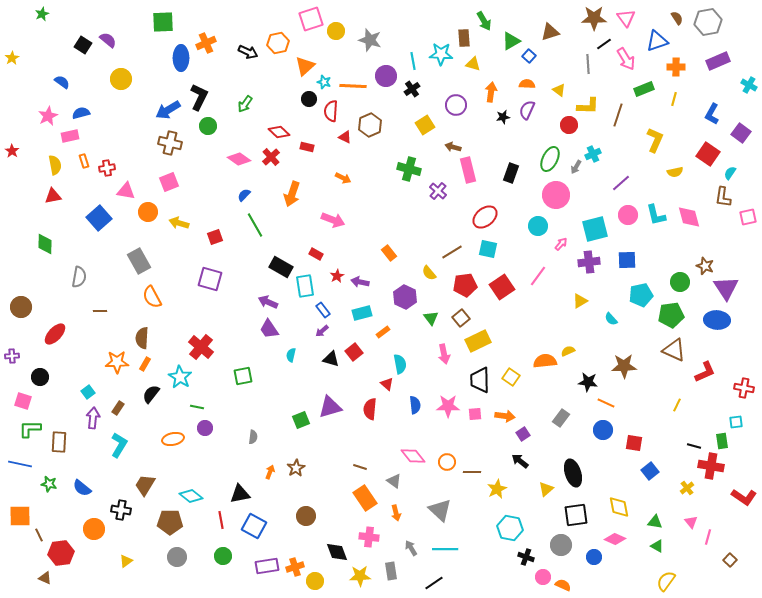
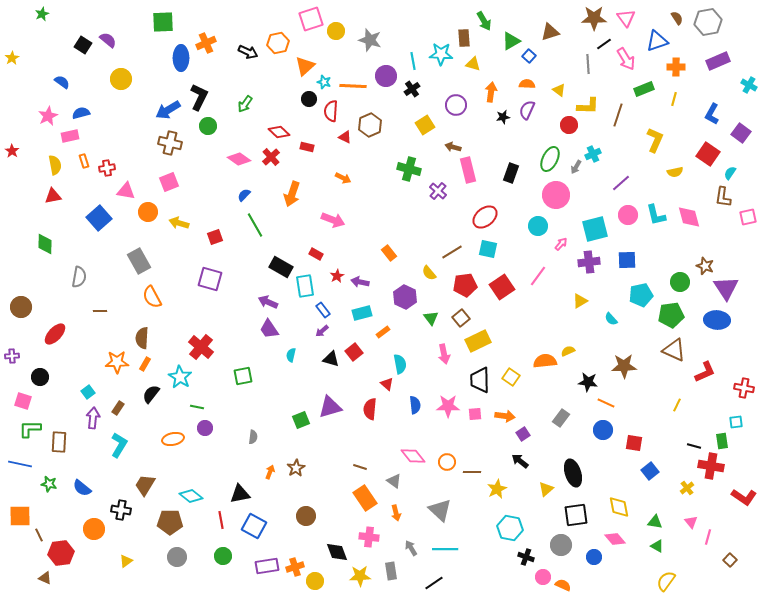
pink diamond at (615, 539): rotated 25 degrees clockwise
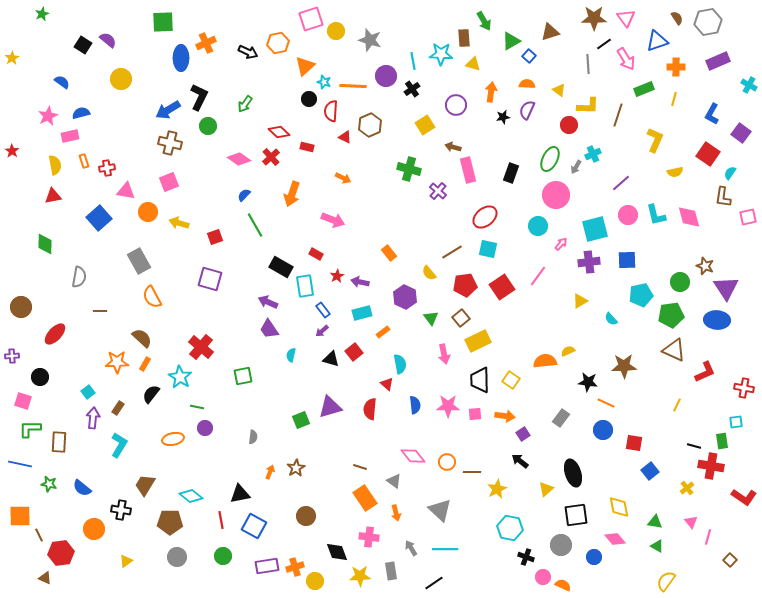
brown semicircle at (142, 338): rotated 130 degrees clockwise
yellow square at (511, 377): moved 3 px down
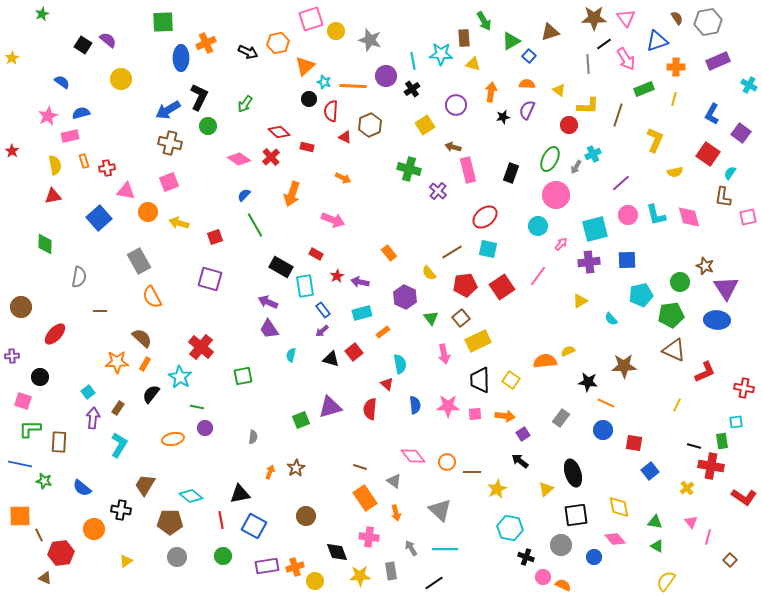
green star at (49, 484): moved 5 px left, 3 px up
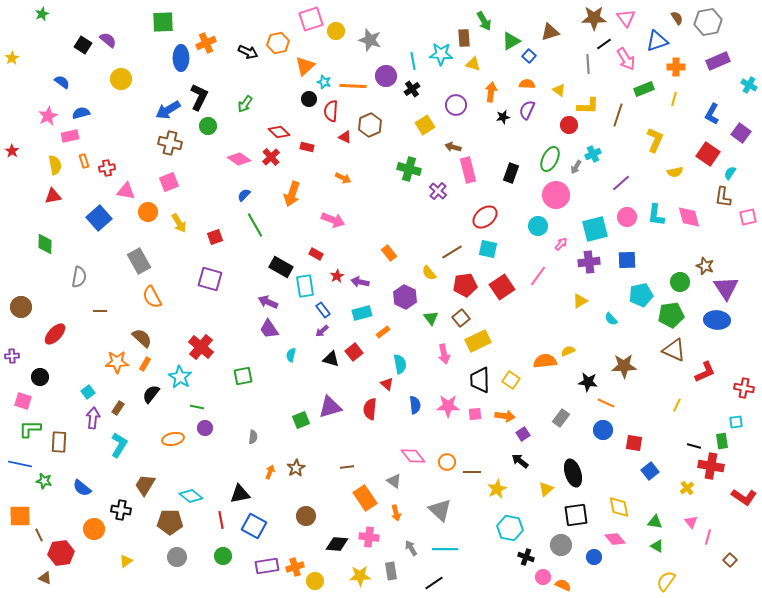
pink circle at (628, 215): moved 1 px left, 2 px down
cyan L-shape at (656, 215): rotated 20 degrees clockwise
yellow arrow at (179, 223): rotated 138 degrees counterclockwise
brown line at (360, 467): moved 13 px left; rotated 24 degrees counterclockwise
black diamond at (337, 552): moved 8 px up; rotated 65 degrees counterclockwise
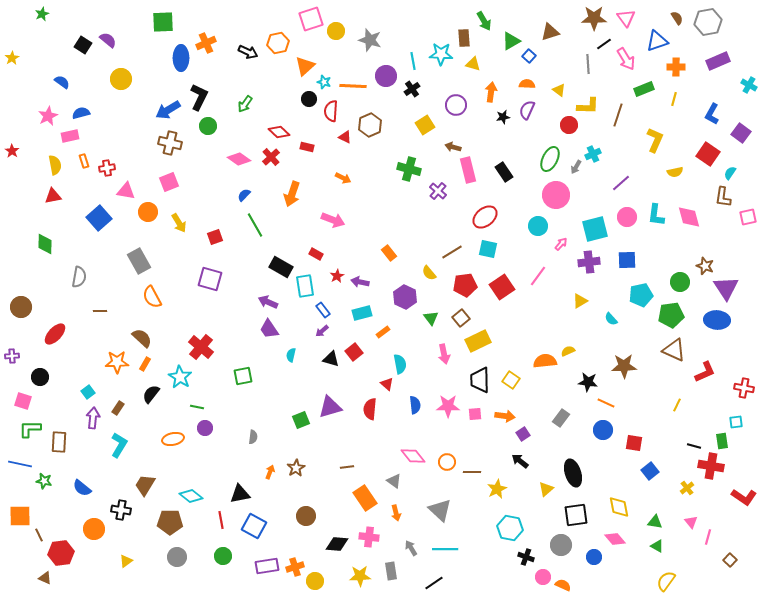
black rectangle at (511, 173): moved 7 px left, 1 px up; rotated 54 degrees counterclockwise
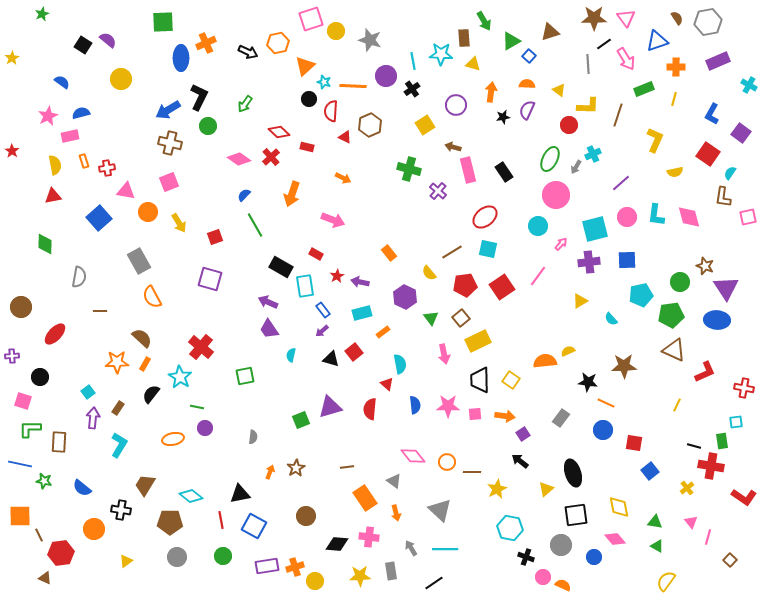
green square at (243, 376): moved 2 px right
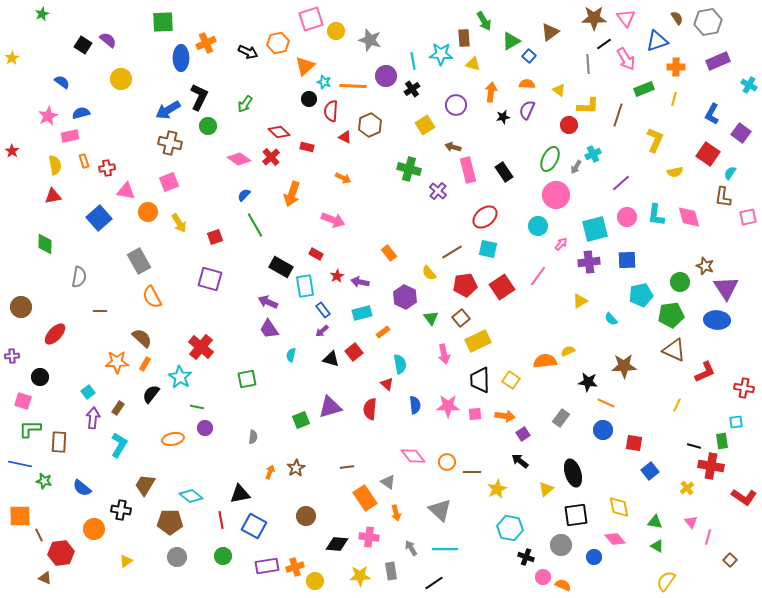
brown triangle at (550, 32): rotated 18 degrees counterclockwise
green square at (245, 376): moved 2 px right, 3 px down
gray triangle at (394, 481): moved 6 px left, 1 px down
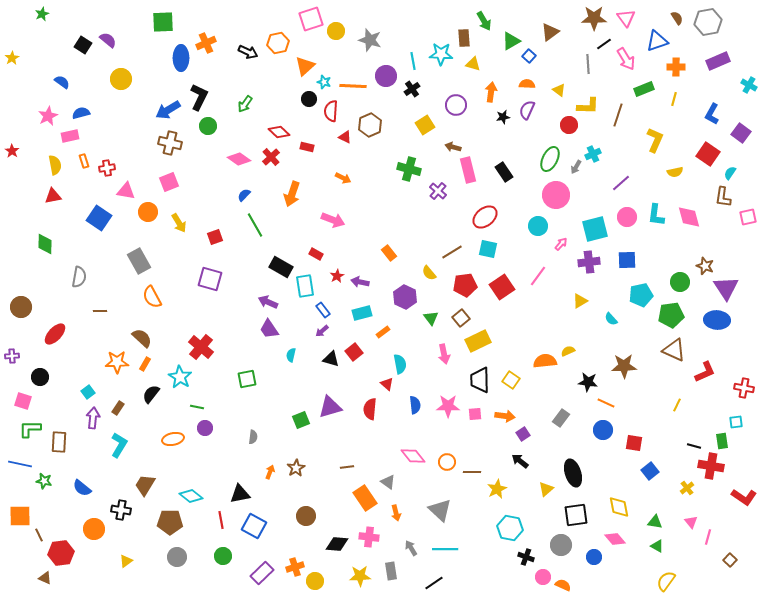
blue square at (99, 218): rotated 15 degrees counterclockwise
purple rectangle at (267, 566): moved 5 px left, 7 px down; rotated 35 degrees counterclockwise
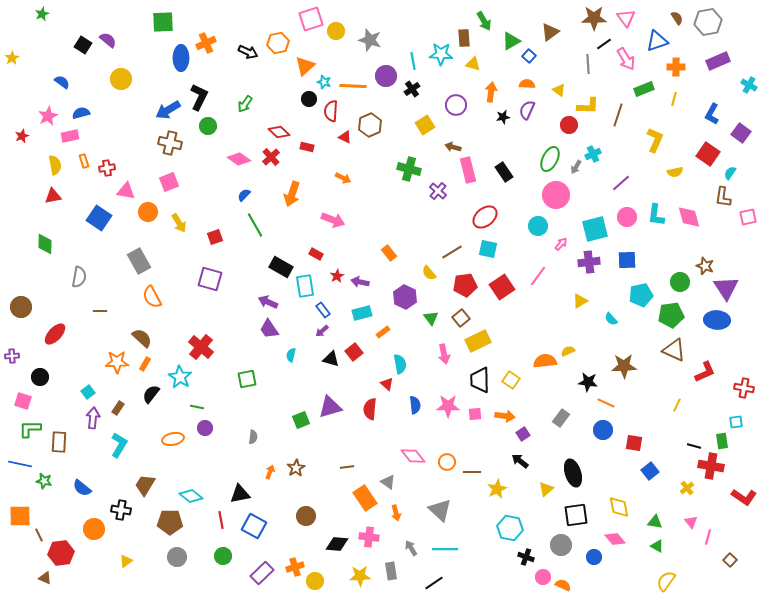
red star at (12, 151): moved 10 px right, 15 px up; rotated 16 degrees clockwise
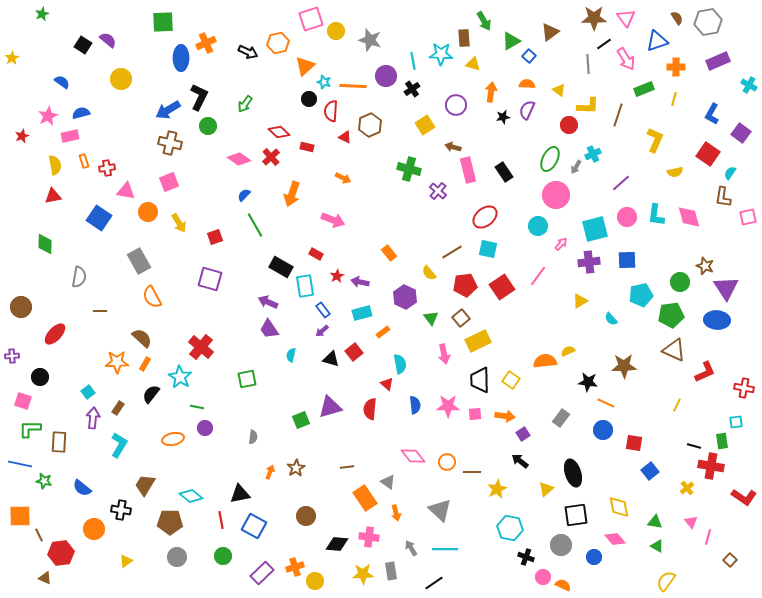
yellow star at (360, 576): moved 3 px right, 2 px up
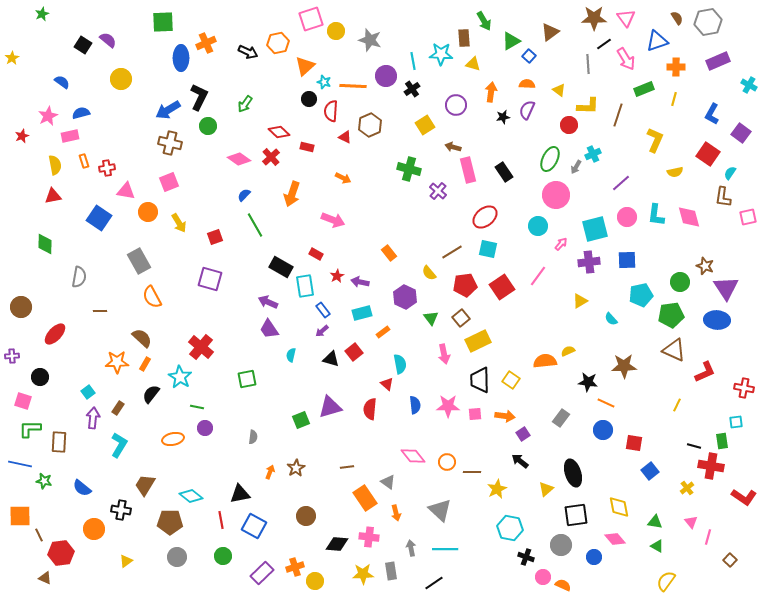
gray arrow at (411, 548): rotated 21 degrees clockwise
